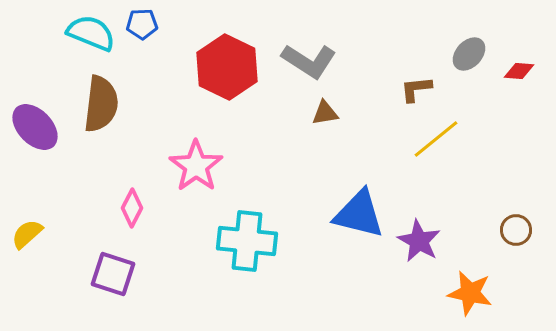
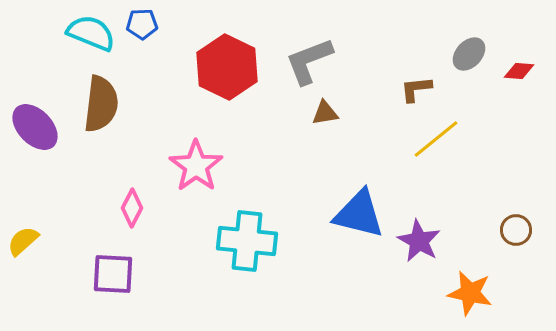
gray L-shape: rotated 126 degrees clockwise
yellow semicircle: moved 4 px left, 7 px down
purple square: rotated 15 degrees counterclockwise
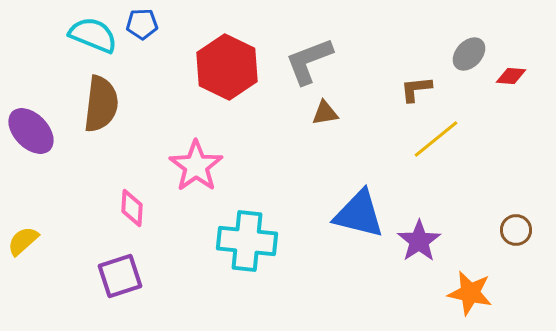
cyan semicircle: moved 2 px right, 2 px down
red diamond: moved 8 px left, 5 px down
purple ellipse: moved 4 px left, 4 px down
pink diamond: rotated 24 degrees counterclockwise
purple star: rotated 9 degrees clockwise
purple square: moved 7 px right, 2 px down; rotated 21 degrees counterclockwise
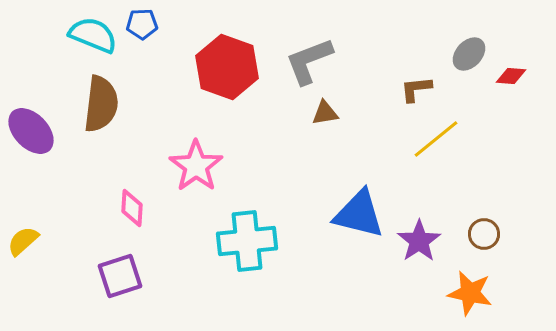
red hexagon: rotated 6 degrees counterclockwise
brown circle: moved 32 px left, 4 px down
cyan cross: rotated 12 degrees counterclockwise
